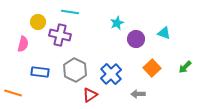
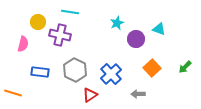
cyan triangle: moved 5 px left, 4 px up
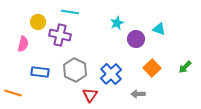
red triangle: rotated 21 degrees counterclockwise
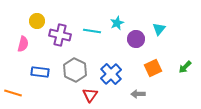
cyan line: moved 22 px right, 19 px down
yellow circle: moved 1 px left, 1 px up
cyan triangle: rotated 48 degrees clockwise
orange square: moved 1 px right; rotated 18 degrees clockwise
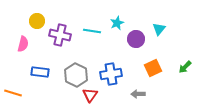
gray hexagon: moved 1 px right, 5 px down
blue cross: rotated 35 degrees clockwise
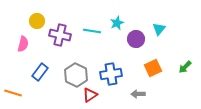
blue rectangle: rotated 60 degrees counterclockwise
red triangle: rotated 21 degrees clockwise
